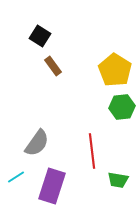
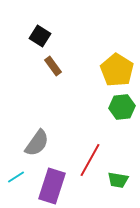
yellow pentagon: moved 2 px right
red line: moved 2 px left, 9 px down; rotated 36 degrees clockwise
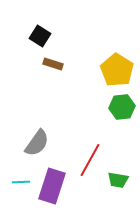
brown rectangle: moved 2 px up; rotated 36 degrees counterclockwise
cyan line: moved 5 px right, 5 px down; rotated 30 degrees clockwise
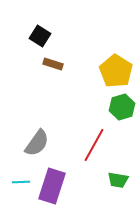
yellow pentagon: moved 1 px left, 1 px down
green hexagon: rotated 10 degrees counterclockwise
red line: moved 4 px right, 15 px up
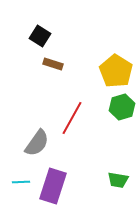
red line: moved 22 px left, 27 px up
purple rectangle: moved 1 px right
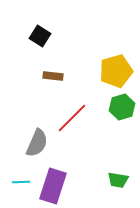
brown rectangle: moved 12 px down; rotated 12 degrees counterclockwise
yellow pentagon: rotated 24 degrees clockwise
red line: rotated 16 degrees clockwise
gray semicircle: rotated 12 degrees counterclockwise
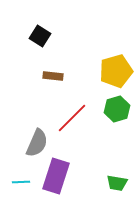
green hexagon: moved 5 px left, 2 px down
green trapezoid: moved 1 px left, 3 px down
purple rectangle: moved 3 px right, 10 px up
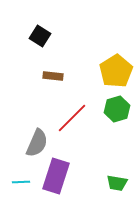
yellow pentagon: rotated 16 degrees counterclockwise
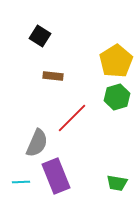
yellow pentagon: moved 10 px up
green hexagon: moved 12 px up
purple rectangle: rotated 40 degrees counterclockwise
